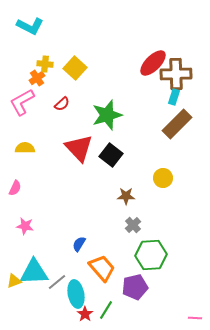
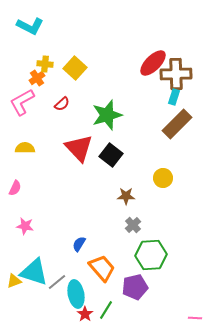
cyan triangle: rotated 20 degrees clockwise
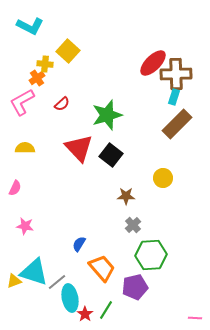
yellow square: moved 7 px left, 17 px up
cyan ellipse: moved 6 px left, 4 px down
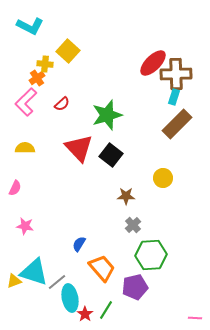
pink L-shape: moved 4 px right; rotated 16 degrees counterclockwise
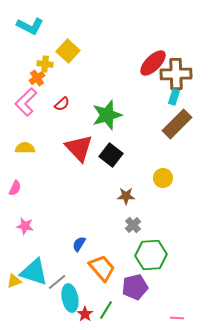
pink line: moved 18 px left
